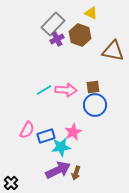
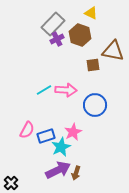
brown square: moved 22 px up
cyan star: rotated 18 degrees counterclockwise
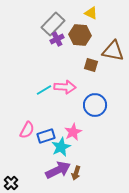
brown hexagon: rotated 15 degrees counterclockwise
brown square: moved 2 px left; rotated 24 degrees clockwise
pink arrow: moved 1 px left, 3 px up
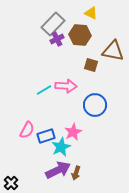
pink arrow: moved 1 px right, 1 px up
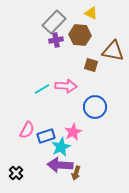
gray rectangle: moved 1 px right, 2 px up
purple cross: moved 1 px left, 1 px down; rotated 16 degrees clockwise
cyan line: moved 2 px left, 1 px up
blue circle: moved 2 px down
purple arrow: moved 2 px right, 5 px up; rotated 150 degrees counterclockwise
black cross: moved 5 px right, 10 px up
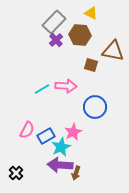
purple cross: rotated 32 degrees counterclockwise
blue rectangle: rotated 12 degrees counterclockwise
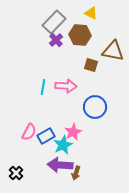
cyan line: moved 1 px right, 2 px up; rotated 49 degrees counterclockwise
pink semicircle: moved 2 px right, 2 px down
cyan star: moved 2 px right, 2 px up
